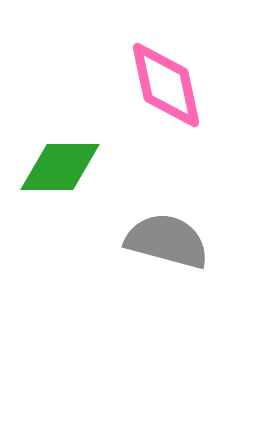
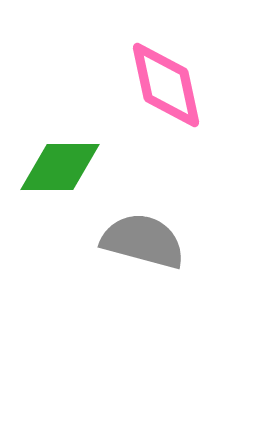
gray semicircle: moved 24 px left
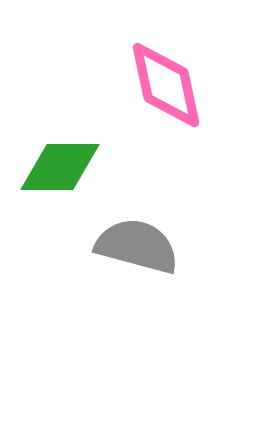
gray semicircle: moved 6 px left, 5 px down
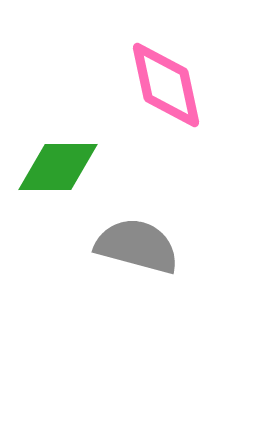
green diamond: moved 2 px left
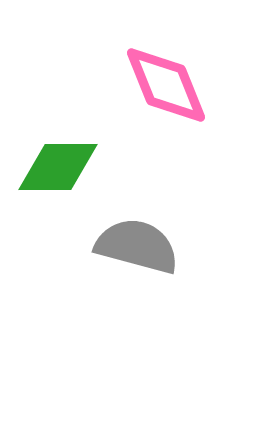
pink diamond: rotated 10 degrees counterclockwise
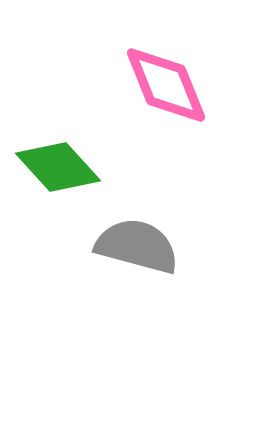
green diamond: rotated 48 degrees clockwise
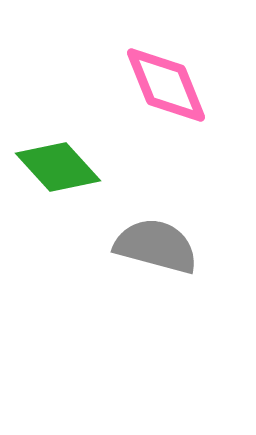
gray semicircle: moved 19 px right
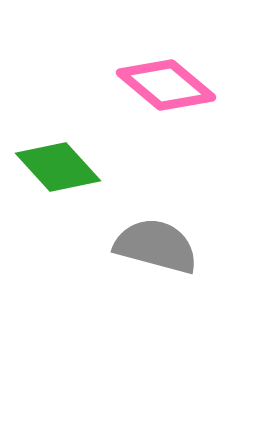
pink diamond: rotated 28 degrees counterclockwise
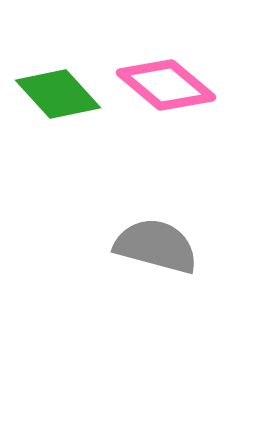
green diamond: moved 73 px up
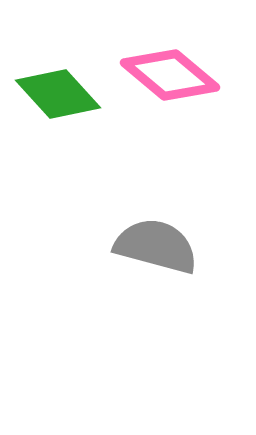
pink diamond: moved 4 px right, 10 px up
